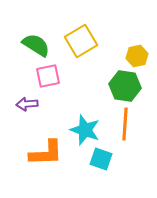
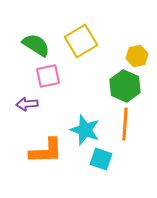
green hexagon: rotated 16 degrees clockwise
orange L-shape: moved 2 px up
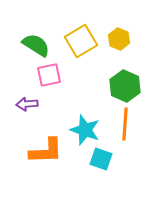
yellow hexagon: moved 18 px left, 17 px up; rotated 25 degrees counterclockwise
pink square: moved 1 px right, 1 px up
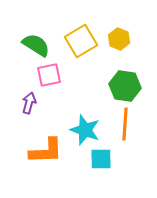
green hexagon: rotated 16 degrees counterclockwise
purple arrow: moved 2 px right, 1 px up; rotated 110 degrees clockwise
cyan square: rotated 20 degrees counterclockwise
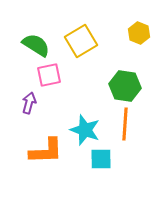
yellow hexagon: moved 20 px right, 6 px up
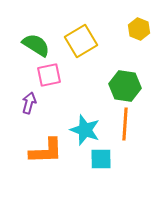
yellow hexagon: moved 4 px up
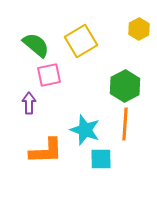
yellow hexagon: rotated 10 degrees clockwise
green semicircle: rotated 8 degrees clockwise
green hexagon: rotated 24 degrees clockwise
purple arrow: rotated 15 degrees counterclockwise
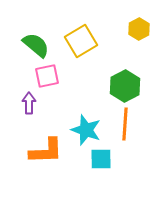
pink square: moved 2 px left, 1 px down
cyan star: moved 1 px right
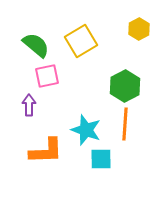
purple arrow: moved 2 px down
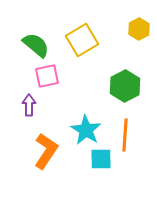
yellow square: moved 1 px right, 1 px up
orange line: moved 11 px down
cyan star: rotated 12 degrees clockwise
orange L-shape: rotated 54 degrees counterclockwise
